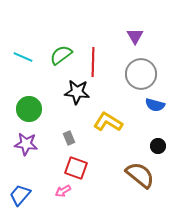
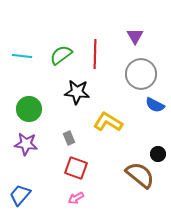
cyan line: moved 1 px left, 1 px up; rotated 18 degrees counterclockwise
red line: moved 2 px right, 8 px up
blue semicircle: rotated 12 degrees clockwise
black circle: moved 8 px down
pink arrow: moved 13 px right, 7 px down
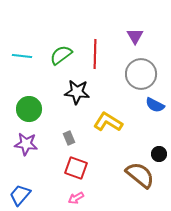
black circle: moved 1 px right
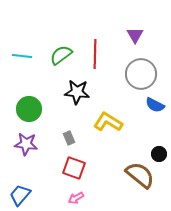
purple triangle: moved 1 px up
red square: moved 2 px left
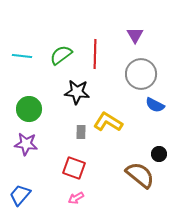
gray rectangle: moved 12 px right, 6 px up; rotated 24 degrees clockwise
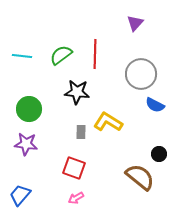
purple triangle: moved 12 px up; rotated 12 degrees clockwise
brown semicircle: moved 2 px down
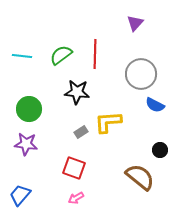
yellow L-shape: rotated 36 degrees counterclockwise
gray rectangle: rotated 56 degrees clockwise
black circle: moved 1 px right, 4 px up
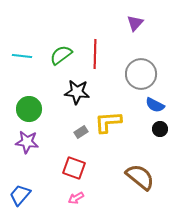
purple star: moved 1 px right, 2 px up
black circle: moved 21 px up
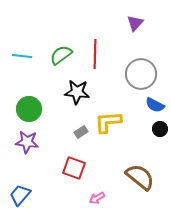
pink arrow: moved 21 px right
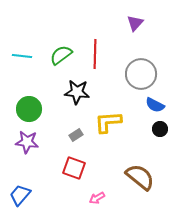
gray rectangle: moved 5 px left, 3 px down
